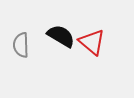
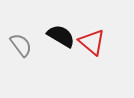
gray semicircle: rotated 145 degrees clockwise
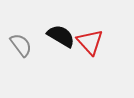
red triangle: moved 2 px left; rotated 8 degrees clockwise
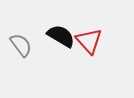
red triangle: moved 1 px left, 1 px up
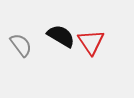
red triangle: moved 2 px right, 1 px down; rotated 8 degrees clockwise
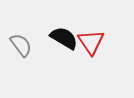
black semicircle: moved 3 px right, 2 px down
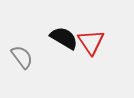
gray semicircle: moved 1 px right, 12 px down
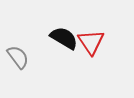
gray semicircle: moved 4 px left
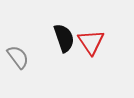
black semicircle: rotated 40 degrees clockwise
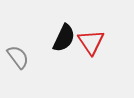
black semicircle: rotated 44 degrees clockwise
